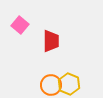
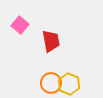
red trapezoid: rotated 10 degrees counterclockwise
orange circle: moved 2 px up
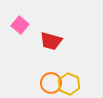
red trapezoid: rotated 115 degrees clockwise
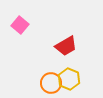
red trapezoid: moved 15 px right, 5 px down; rotated 45 degrees counterclockwise
yellow hexagon: moved 5 px up
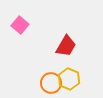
red trapezoid: rotated 30 degrees counterclockwise
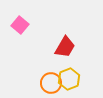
red trapezoid: moved 1 px left, 1 px down
yellow hexagon: rotated 15 degrees clockwise
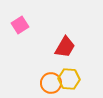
pink square: rotated 18 degrees clockwise
yellow hexagon: rotated 25 degrees clockwise
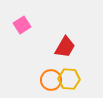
pink square: moved 2 px right
orange circle: moved 3 px up
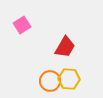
orange circle: moved 1 px left, 1 px down
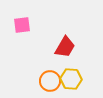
pink square: rotated 24 degrees clockwise
yellow hexagon: moved 2 px right
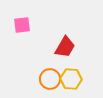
orange circle: moved 2 px up
